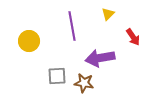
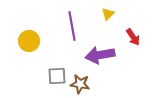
purple arrow: moved 3 px up
brown star: moved 4 px left, 1 px down
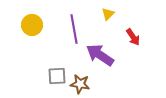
purple line: moved 2 px right, 3 px down
yellow circle: moved 3 px right, 16 px up
purple arrow: rotated 44 degrees clockwise
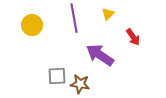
purple line: moved 11 px up
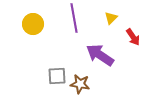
yellow triangle: moved 3 px right, 4 px down
yellow circle: moved 1 px right, 1 px up
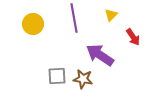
yellow triangle: moved 3 px up
brown star: moved 3 px right, 5 px up
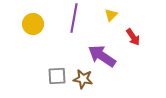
purple line: rotated 20 degrees clockwise
purple arrow: moved 2 px right, 1 px down
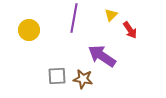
yellow circle: moved 4 px left, 6 px down
red arrow: moved 3 px left, 7 px up
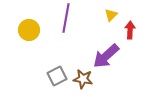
purple line: moved 8 px left
red arrow: rotated 144 degrees counterclockwise
purple arrow: moved 4 px right; rotated 76 degrees counterclockwise
gray square: rotated 24 degrees counterclockwise
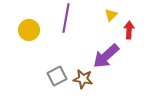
red arrow: moved 1 px left
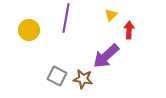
gray square: rotated 36 degrees counterclockwise
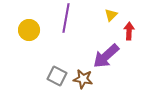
red arrow: moved 1 px down
